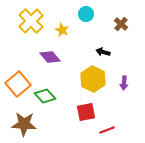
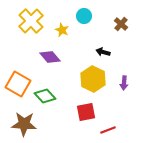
cyan circle: moved 2 px left, 2 px down
orange square: rotated 20 degrees counterclockwise
red line: moved 1 px right
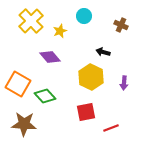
brown cross: moved 1 px down; rotated 16 degrees counterclockwise
yellow star: moved 2 px left, 1 px down; rotated 24 degrees clockwise
yellow hexagon: moved 2 px left, 2 px up
red line: moved 3 px right, 2 px up
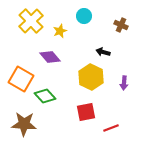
orange square: moved 3 px right, 5 px up
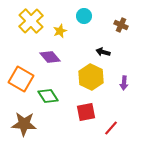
green diamond: moved 3 px right; rotated 10 degrees clockwise
red line: rotated 28 degrees counterclockwise
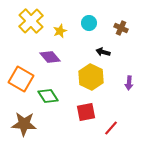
cyan circle: moved 5 px right, 7 px down
brown cross: moved 3 px down
purple arrow: moved 5 px right
